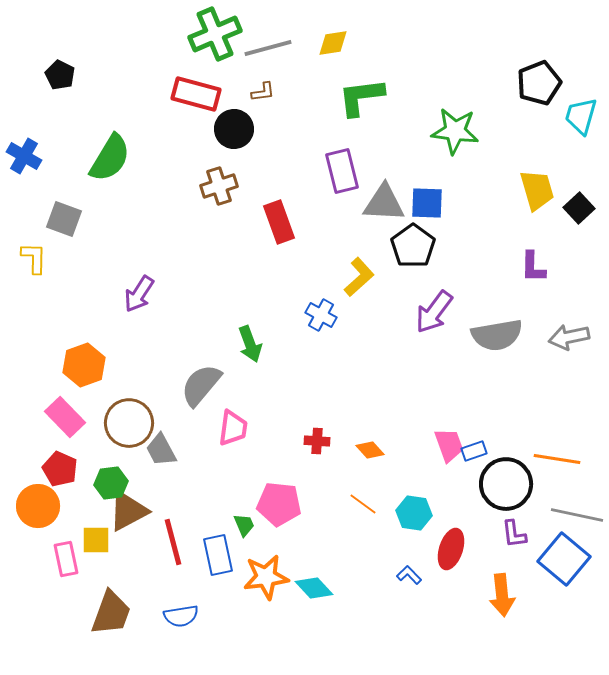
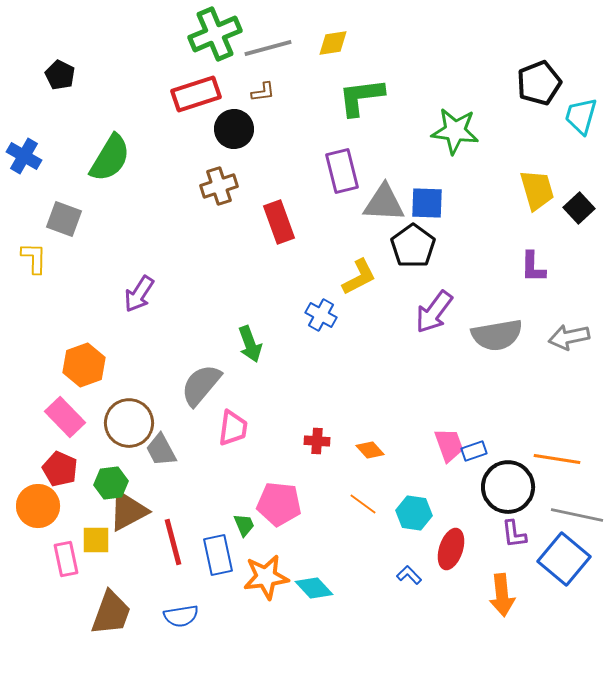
red rectangle at (196, 94): rotated 33 degrees counterclockwise
yellow L-shape at (359, 277): rotated 15 degrees clockwise
black circle at (506, 484): moved 2 px right, 3 px down
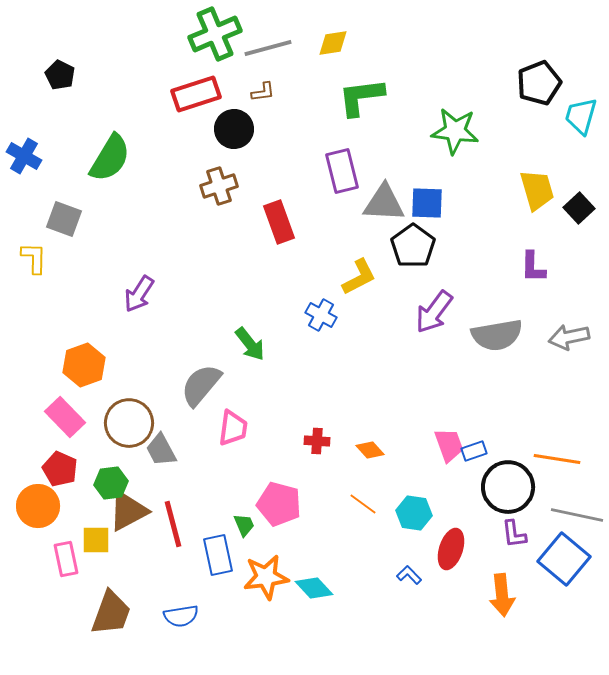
green arrow at (250, 344): rotated 18 degrees counterclockwise
pink pentagon at (279, 504): rotated 9 degrees clockwise
red line at (173, 542): moved 18 px up
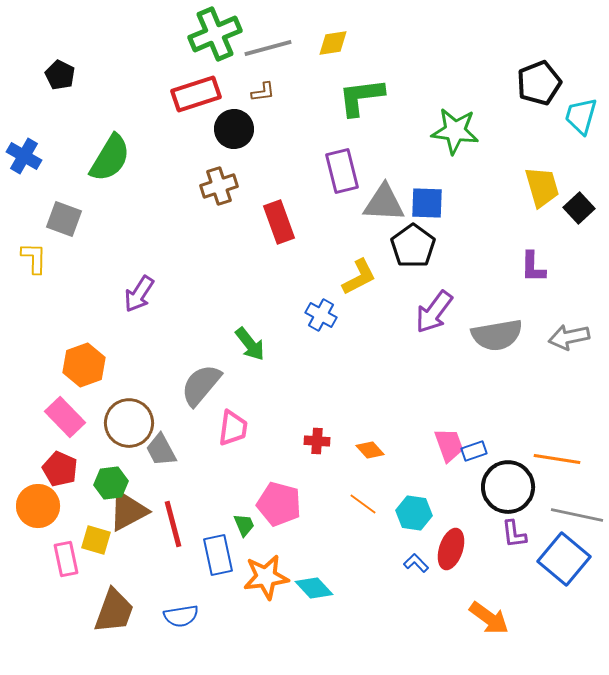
yellow trapezoid at (537, 190): moved 5 px right, 3 px up
yellow square at (96, 540): rotated 16 degrees clockwise
blue L-shape at (409, 575): moved 7 px right, 12 px up
orange arrow at (502, 595): moved 13 px left, 23 px down; rotated 48 degrees counterclockwise
brown trapezoid at (111, 613): moved 3 px right, 2 px up
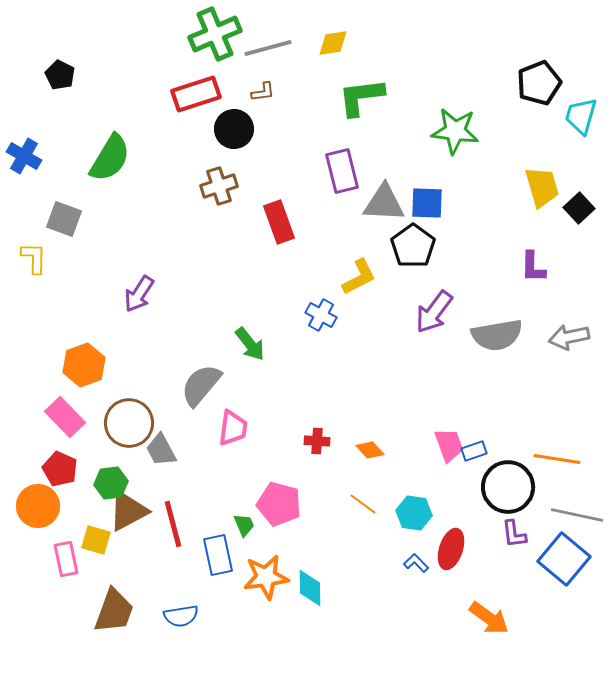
cyan diamond at (314, 588): moved 4 px left; rotated 42 degrees clockwise
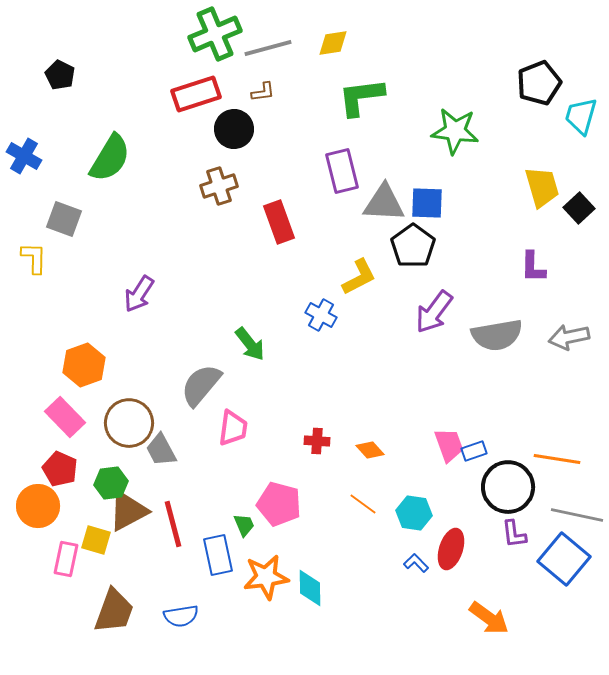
pink rectangle at (66, 559): rotated 24 degrees clockwise
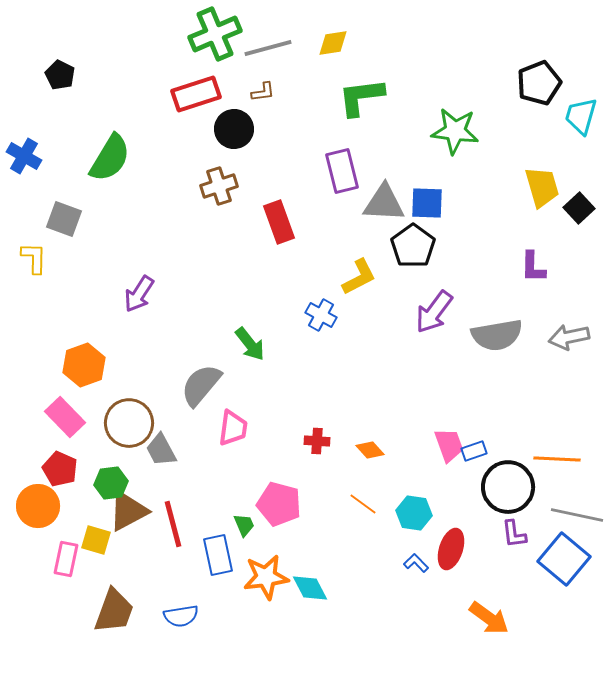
orange line at (557, 459): rotated 6 degrees counterclockwise
cyan diamond at (310, 588): rotated 27 degrees counterclockwise
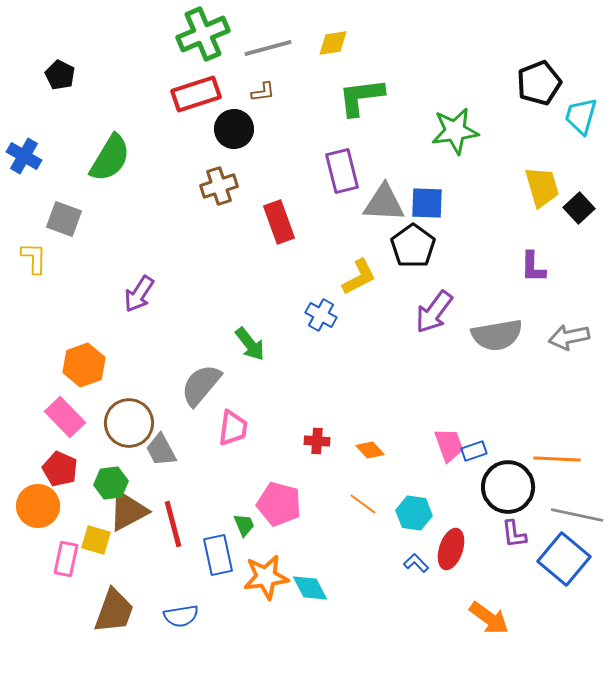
green cross at (215, 34): moved 12 px left
green star at (455, 131): rotated 15 degrees counterclockwise
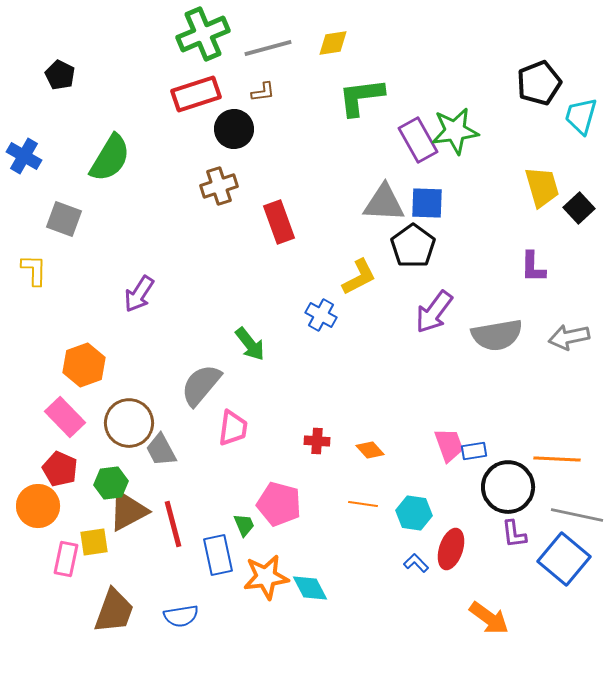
purple rectangle at (342, 171): moved 76 px right, 31 px up; rotated 15 degrees counterclockwise
yellow L-shape at (34, 258): moved 12 px down
blue rectangle at (474, 451): rotated 10 degrees clockwise
orange line at (363, 504): rotated 28 degrees counterclockwise
yellow square at (96, 540): moved 2 px left, 2 px down; rotated 24 degrees counterclockwise
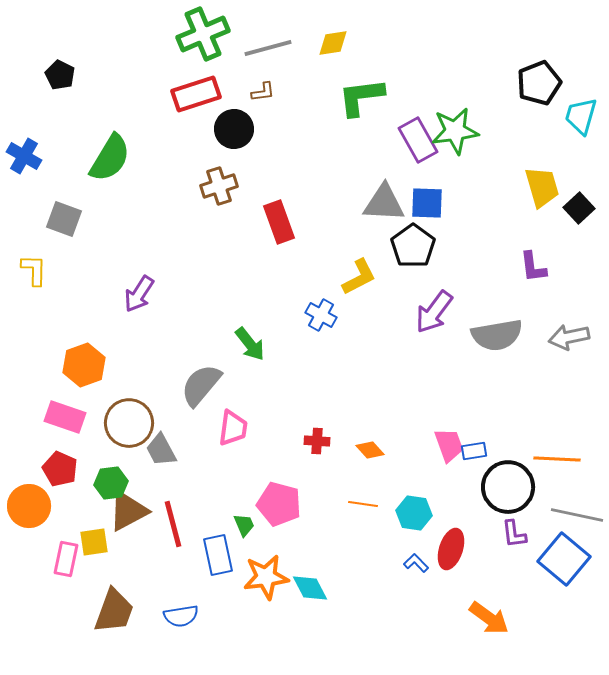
purple L-shape at (533, 267): rotated 8 degrees counterclockwise
pink rectangle at (65, 417): rotated 27 degrees counterclockwise
orange circle at (38, 506): moved 9 px left
